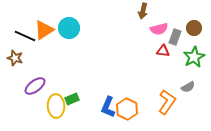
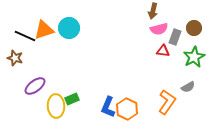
brown arrow: moved 10 px right
orange triangle: rotated 15 degrees clockwise
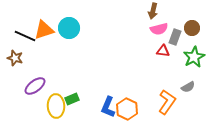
brown circle: moved 2 px left
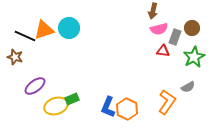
brown star: moved 1 px up
yellow ellipse: rotated 75 degrees clockwise
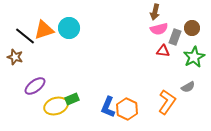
brown arrow: moved 2 px right, 1 px down
black line: rotated 15 degrees clockwise
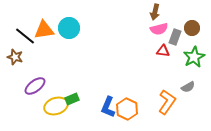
orange triangle: rotated 10 degrees clockwise
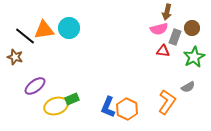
brown arrow: moved 12 px right
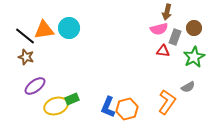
brown circle: moved 2 px right
brown star: moved 11 px right
orange hexagon: rotated 20 degrees clockwise
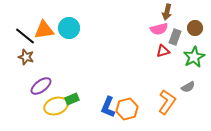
brown circle: moved 1 px right
red triangle: rotated 24 degrees counterclockwise
purple ellipse: moved 6 px right
